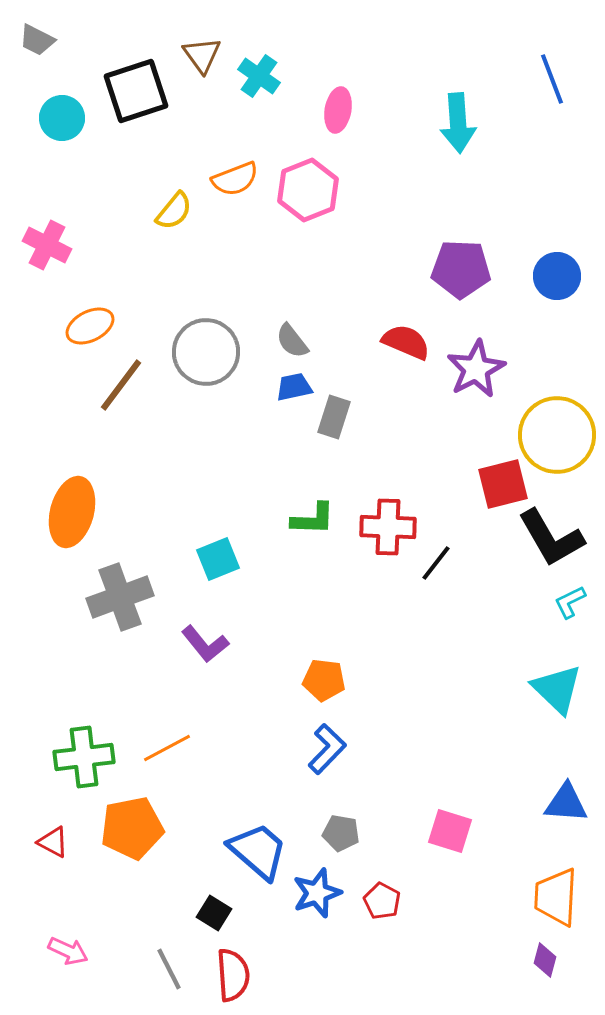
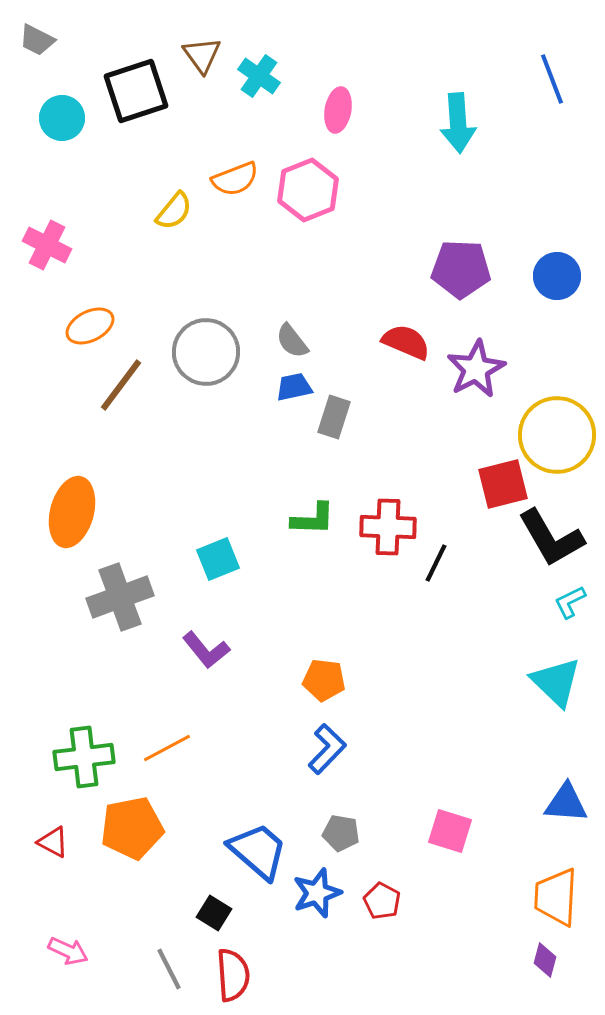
black line at (436, 563): rotated 12 degrees counterclockwise
purple L-shape at (205, 644): moved 1 px right, 6 px down
cyan triangle at (557, 689): moved 1 px left, 7 px up
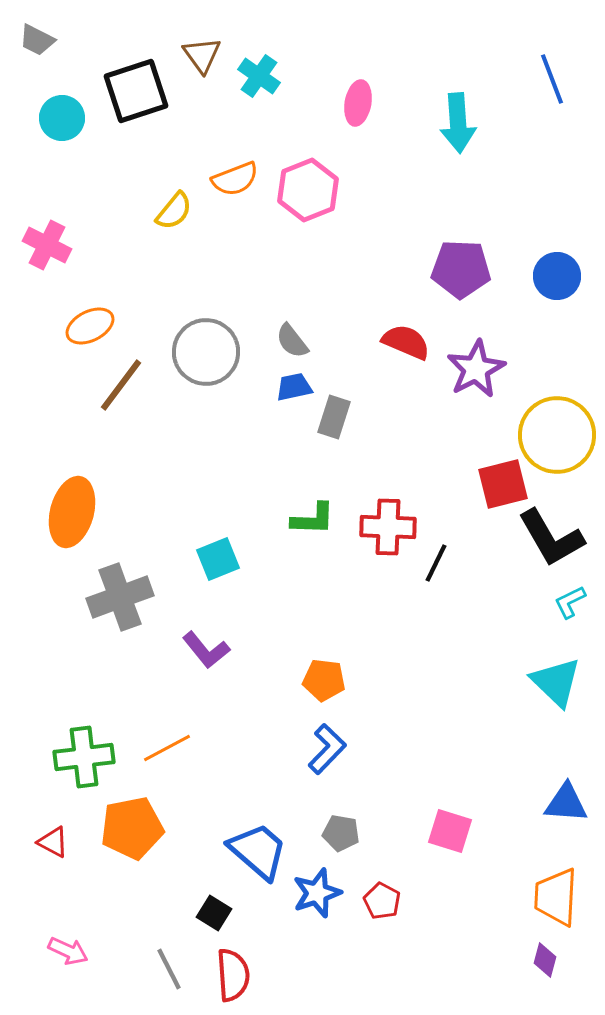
pink ellipse at (338, 110): moved 20 px right, 7 px up
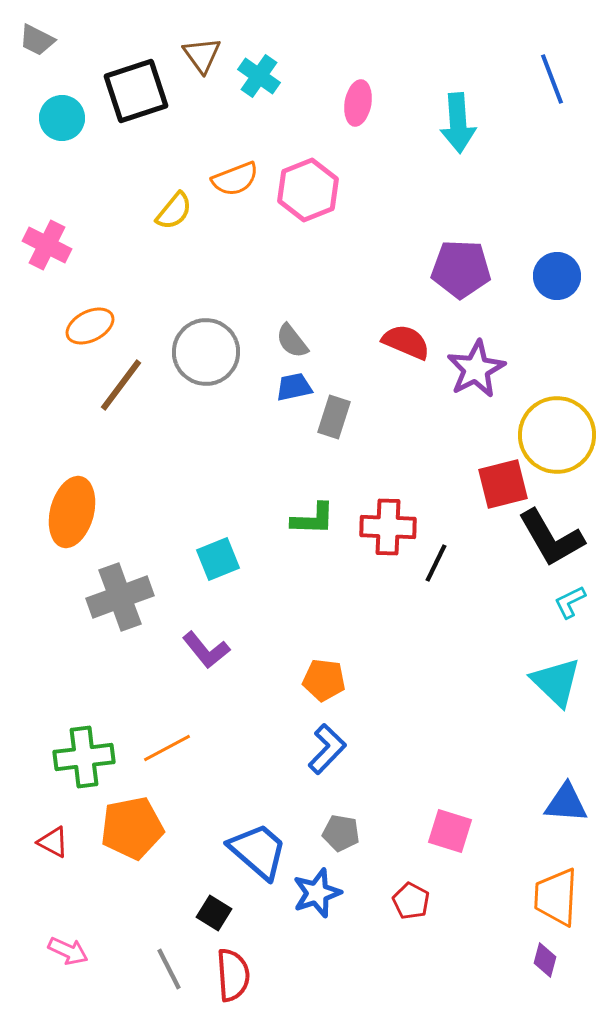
red pentagon at (382, 901): moved 29 px right
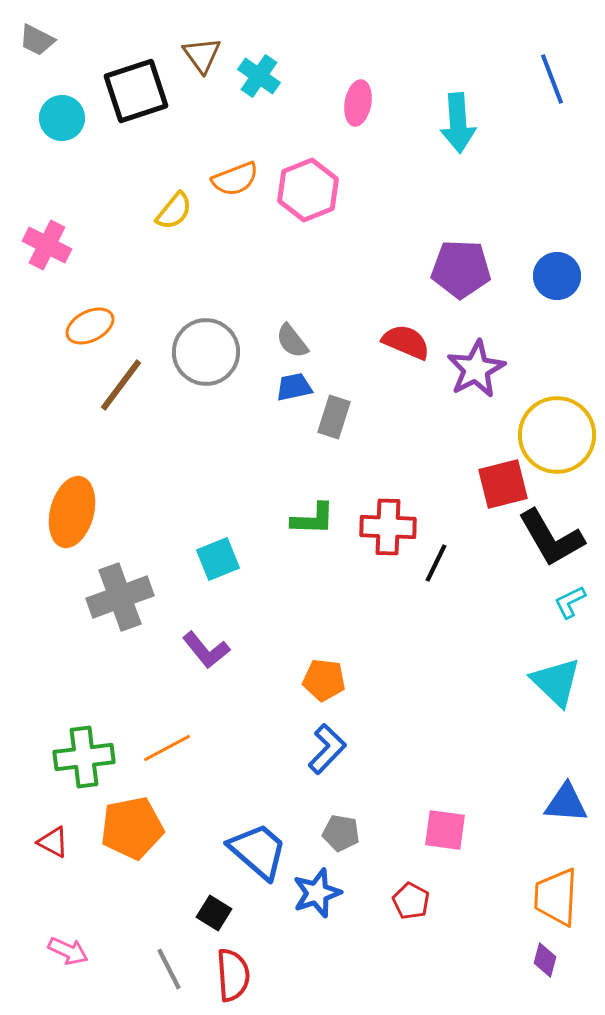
pink square at (450, 831): moved 5 px left, 1 px up; rotated 9 degrees counterclockwise
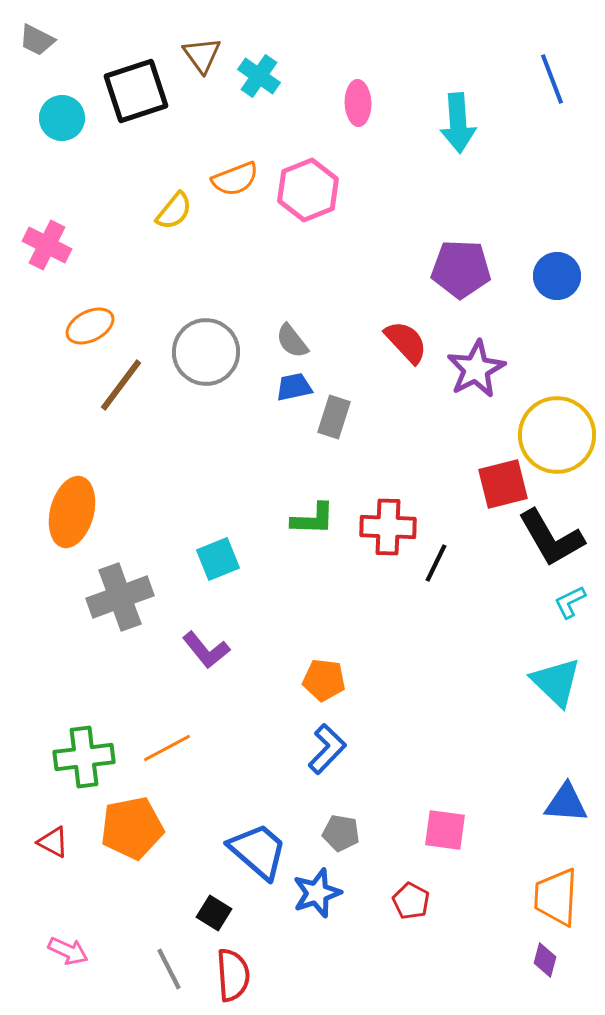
pink ellipse at (358, 103): rotated 12 degrees counterclockwise
red semicircle at (406, 342): rotated 24 degrees clockwise
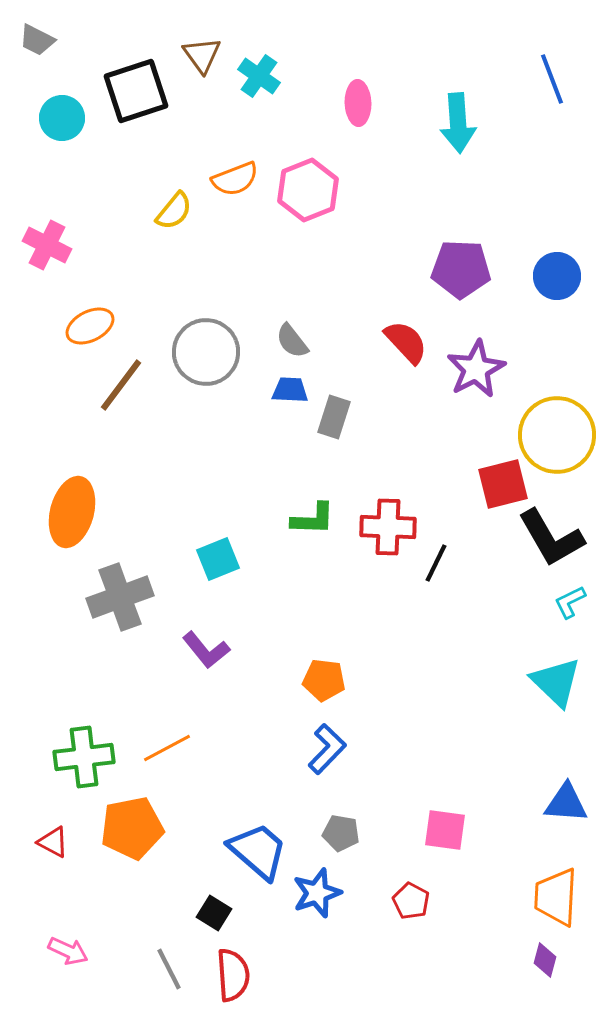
blue trapezoid at (294, 387): moved 4 px left, 3 px down; rotated 15 degrees clockwise
